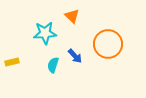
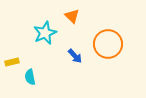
cyan star: rotated 20 degrees counterclockwise
cyan semicircle: moved 23 px left, 12 px down; rotated 28 degrees counterclockwise
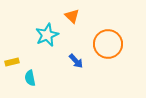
cyan star: moved 2 px right, 2 px down
blue arrow: moved 1 px right, 5 px down
cyan semicircle: moved 1 px down
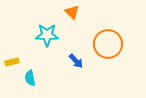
orange triangle: moved 4 px up
cyan star: rotated 25 degrees clockwise
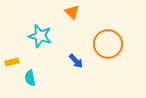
cyan star: moved 7 px left, 1 px down; rotated 15 degrees clockwise
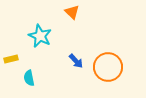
cyan star: rotated 10 degrees clockwise
orange circle: moved 23 px down
yellow rectangle: moved 1 px left, 3 px up
cyan semicircle: moved 1 px left
